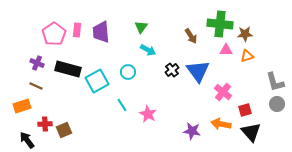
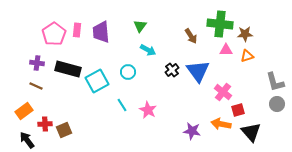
green triangle: moved 1 px left, 1 px up
purple cross: rotated 16 degrees counterclockwise
orange rectangle: moved 2 px right, 5 px down; rotated 18 degrees counterclockwise
red square: moved 7 px left
pink star: moved 4 px up
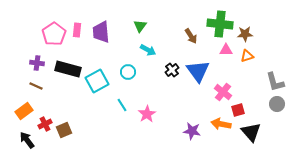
pink star: moved 1 px left, 4 px down; rotated 12 degrees clockwise
red cross: rotated 24 degrees counterclockwise
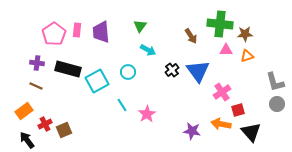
pink cross: moved 1 px left; rotated 18 degrees clockwise
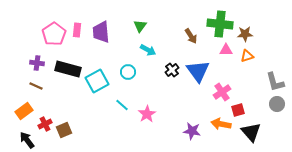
cyan line: rotated 16 degrees counterclockwise
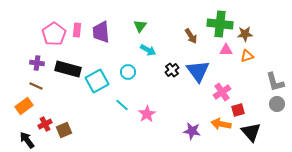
orange rectangle: moved 5 px up
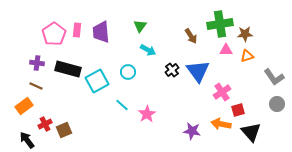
green cross: rotated 15 degrees counterclockwise
gray L-shape: moved 1 px left, 5 px up; rotated 20 degrees counterclockwise
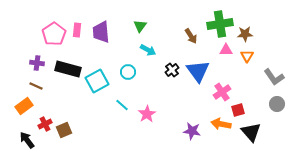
orange triangle: rotated 40 degrees counterclockwise
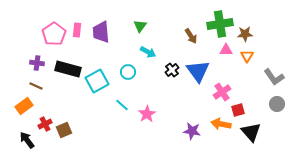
cyan arrow: moved 2 px down
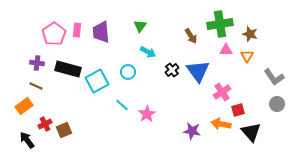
brown star: moved 5 px right; rotated 21 degrees clockwise
